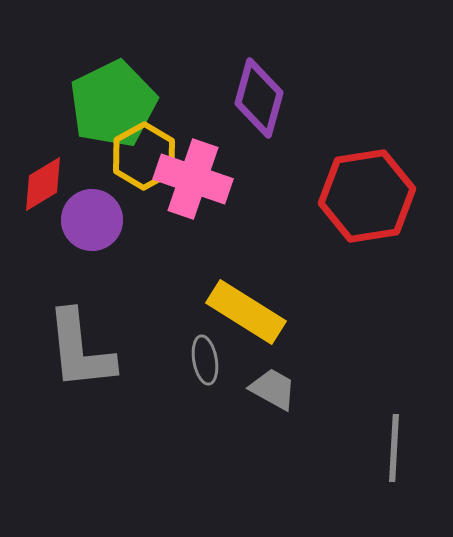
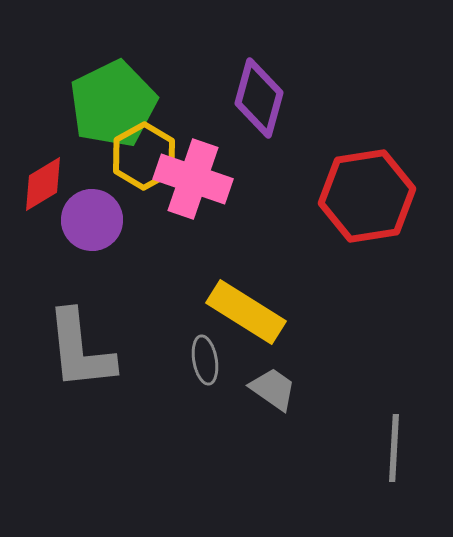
gray trapezoid: rotated 6 degrees clockwise
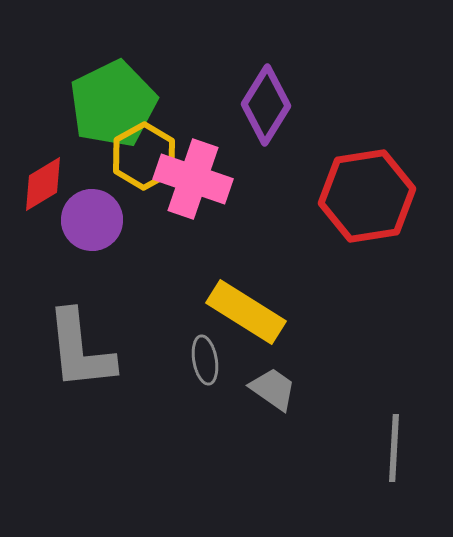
purple diamond: moved 7 px right, 7 px down; rotated 16 degrees clockwise
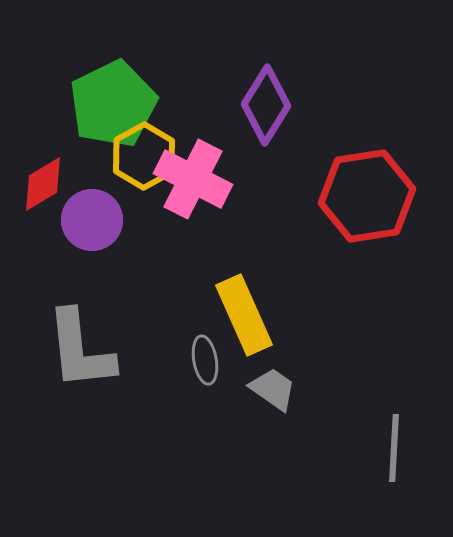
pink cross: rotated 8 degrees clockwise
yellow rectangle: moved 2 px left, 3 px down; rotated 34 degrees clockwise
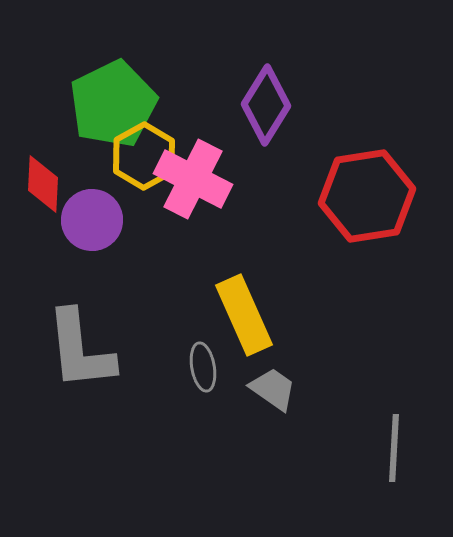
red diamond: rotated 56 degrees counterclockwise
gray ellipse: moved 2 px left, 7 px down
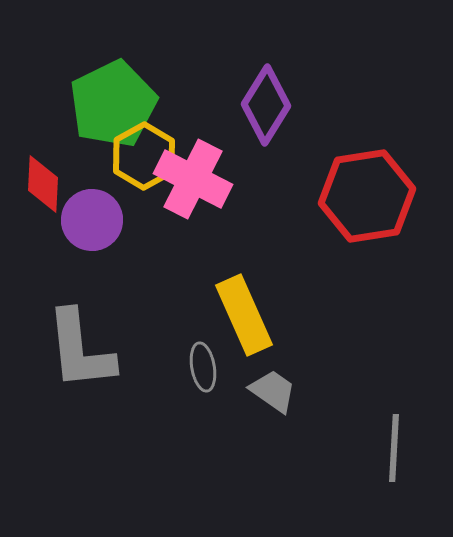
gray trapezoid: moved 2 px down
